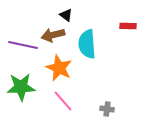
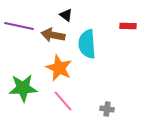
brown arrow: rotated 25 degrees clockwise
purple line: moved 4 px left, 19 px up
green star: moved 2 px right, 1 px down
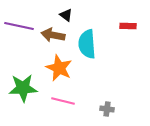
pink line: rotated 35 degrees counterclockwise
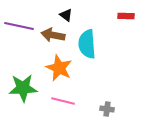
red rectangle: moved 2 px left, 10 px up
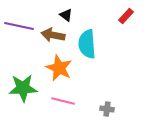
red rectangle: rotated 49 degrees counterclockwise
